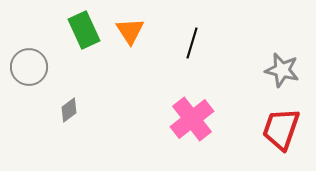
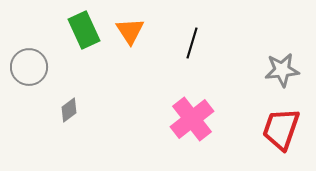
gray star: rotated 20 degrees counterclockwise
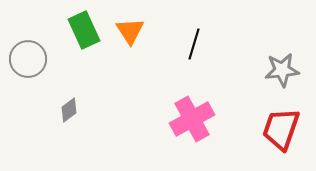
black line: moved 2 px right, 1 px down
gray circle: moved 1 px left, 8 px up
pink cross: rotated 9 degrees clockwise
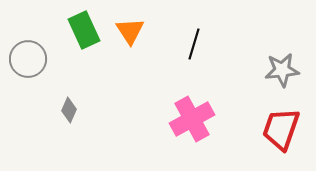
gray diamond: rotated 30 degrees counterclockwise
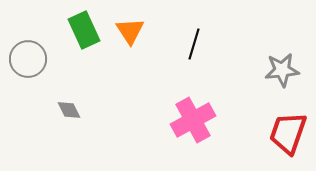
gray diamond: rotated 50 degrees counterclockwise
pink cross: moved 1 px right, 1 px down
red trapezoid: moved 7 px right, 4 px down
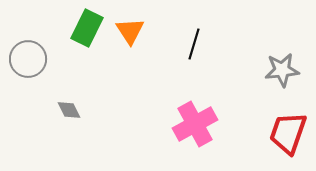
green rectangle: moved 3 px right, 2 px up; rotated 51 degrees clockwise
pink cross: moved 2 px right, 4 px down
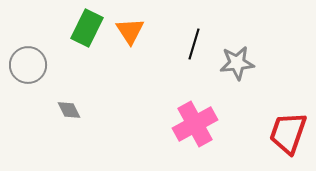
gray circle: moved 6 px down
gray star: moved 45 px left, 7 px up
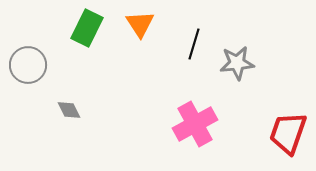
orange triangle: moved 10 px right, 7 px up
